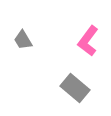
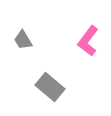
gray rectangle: moved 25 px left, 1 px up
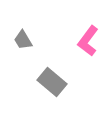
gray rectangle: moved 2 px right, 5 px up
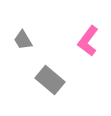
gray rectangle: moved 2 px left, 2 px up
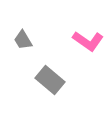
pink L-shape: rotated 92 degrees counterclockwise
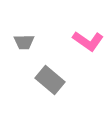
gray trapezoid: moved 1 px right, 2 px down; rotated 60 degrees counterclockwise
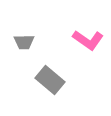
pink L-shape: moved 1 px up
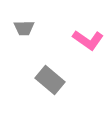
gray trapezoid: moved 14 px up
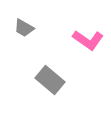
gray trapezoid: rotated 30 degrees clockwise
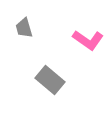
gray trapezoid: rotated 45 degrees clockwise
